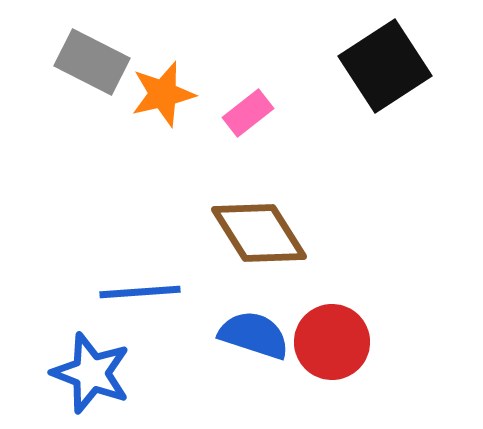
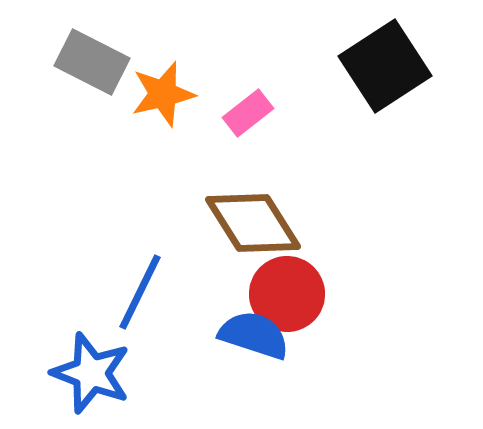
brown diamond: moved 6 px left, 10 px up
blue line: rotated 60 degrees counterclockwise
red circle: moved 45 px left, 48 px up
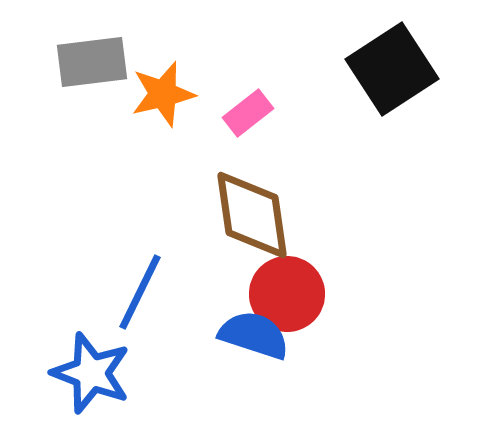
gray rectangle: rotated 34 degrees counterclockwise
black square: moved 7 px right, 3 px down
brown diamond: moved 1 px left, 8 px up; rotated 24 degrees clockwise
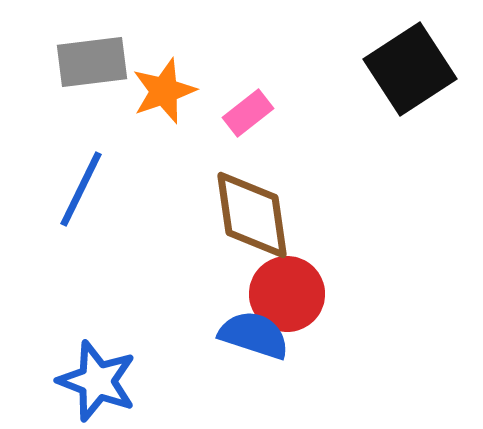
black square: moved 18 px right
orange star: moved 1 px right, 3 px up; rotated 6 degrees counterclockwise
blue line: moved 59 px left, 103 px up
blue star: moved 6 px right, 8 px down
